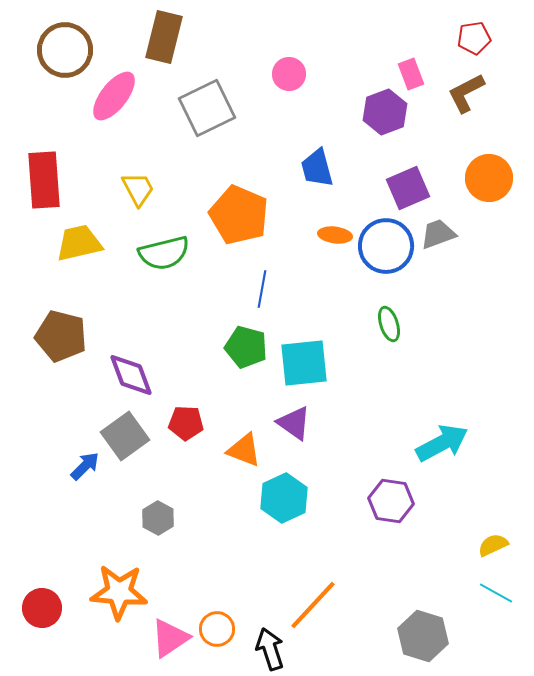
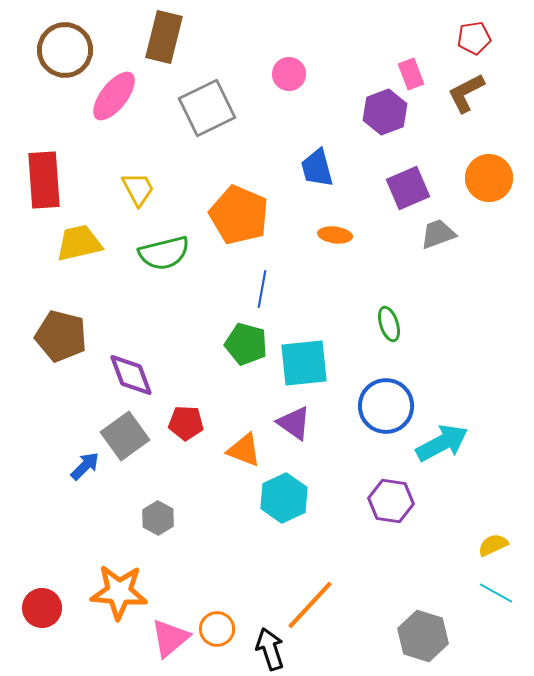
blue circle at (386, 246): moved 160 px down
green pentagon at (246, 347): moved 3 px up
orange line at (313, 605): moved 3 px left
pink triangle at (170, 638): rotated 6 degrees counterclockwise
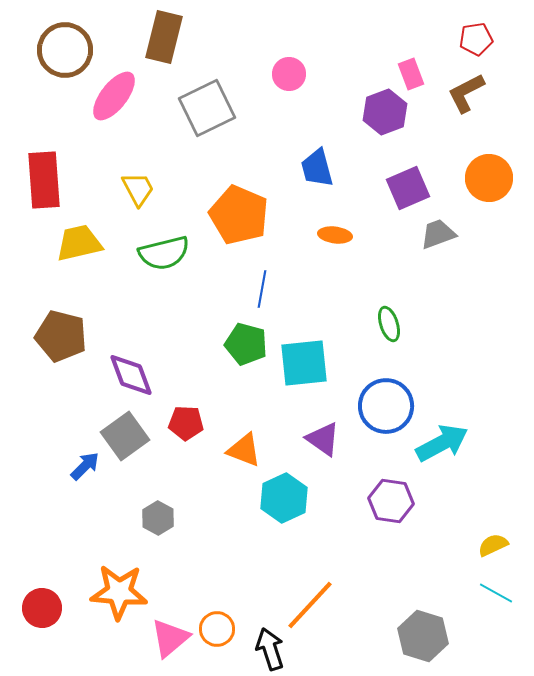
red pentagon at (474, 38): moved 2 px right, 1 px down
purple triangle at (294, 423): moved 29 px right, 16 px down
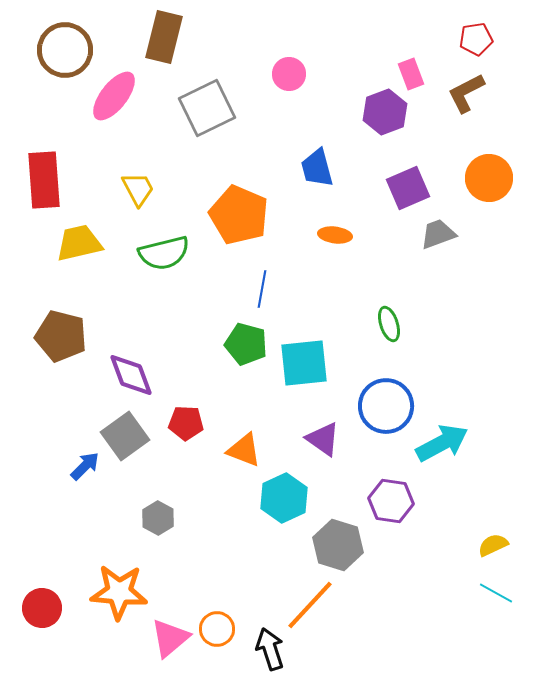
gray hexagon at (423, 636): moved 85 px left, 91 px up
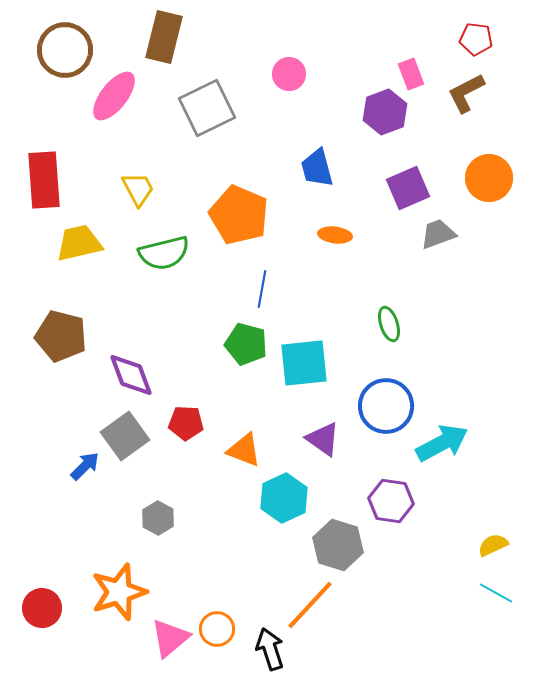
red pentagon at (476, 39): rotated 16 degrees clockwise
orange star at (119, 592): rotated 22 degrees counterclockwise
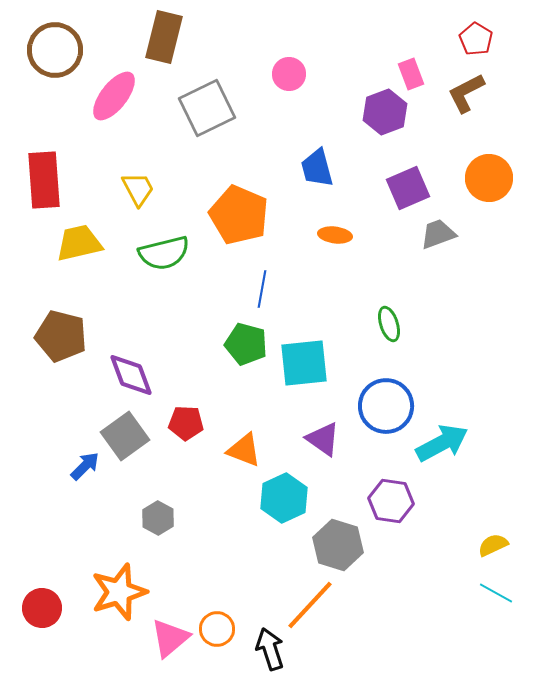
red pentagon at (476, 39): rotated 24 degrees clockwise
brown circle at (65, 50): moved 10 px left
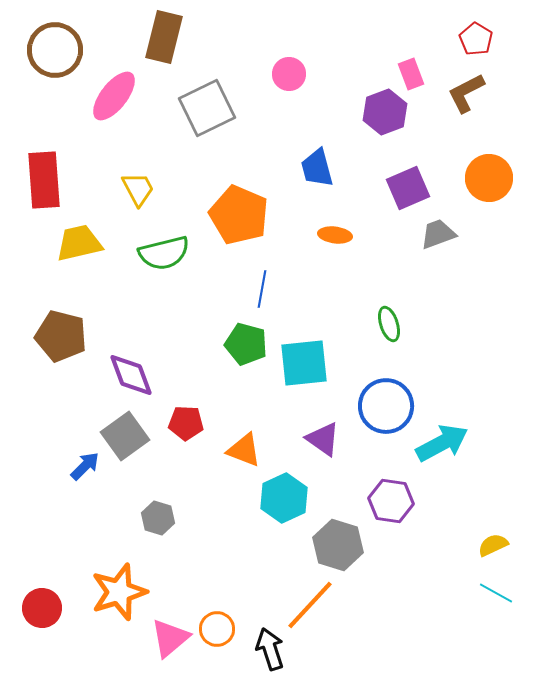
gray hexagon at (158, 518): rotated 12 degrees counterclockwise
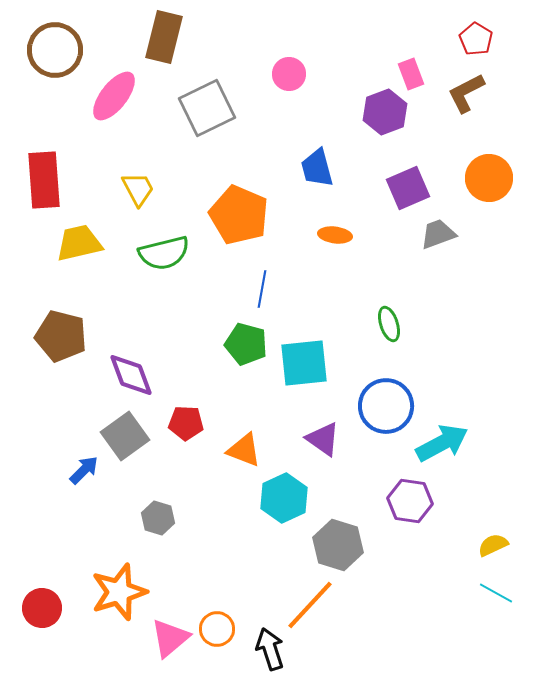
blue arrow at (85, 466): moved 1 px left, 4 px down
purple hexagon at (391, 501): moved 19 px right
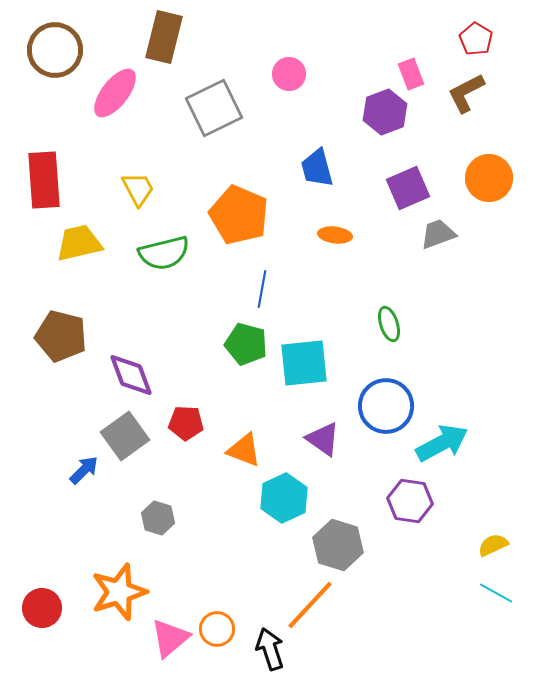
pink ellipse at (114, 96): moved 1 px right, 3 px up
gray square at (207, 108): moved 7 px right
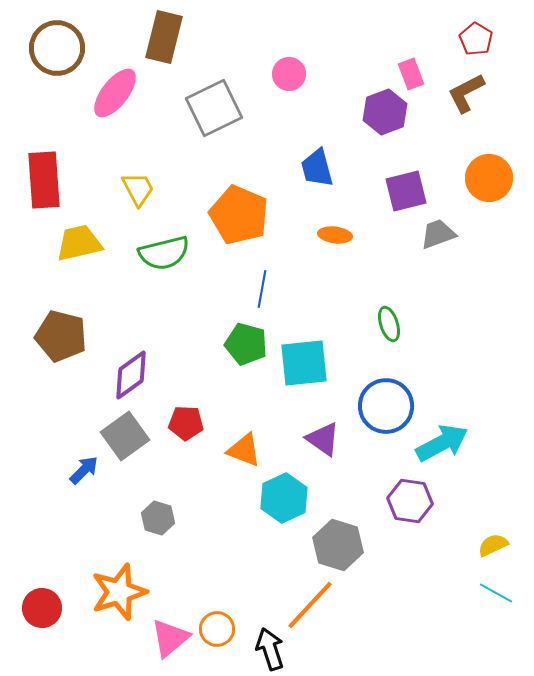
brown circle at (55, 50): moved 2 px right, 2 px up
purple square at (408, 188): moved 2 px left, 3 px down; rotated 9 degrees clockwise
purple diamond at (131, 375): rotated 75 degrees clockwise
